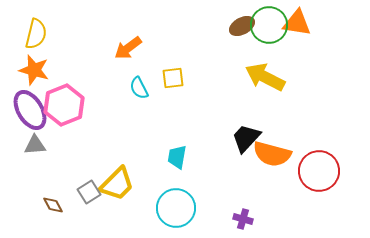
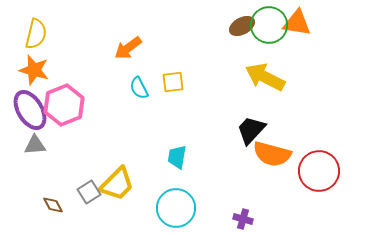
yellow square: moved 4 px down
black trapezoid: moved 5 px right, 8 px up
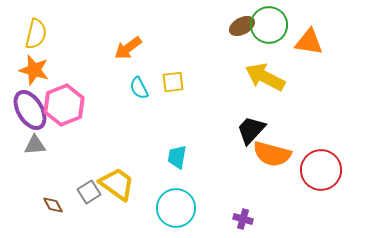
orange triangle: moved 12 px right, 19 px down
red circle: moved 2 px right, 1 px up
yellow trapezoid: rotated 99 degrees counterclockwise
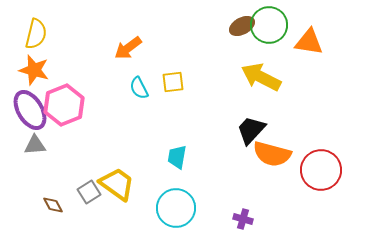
yellow arrow: moved 4 px left
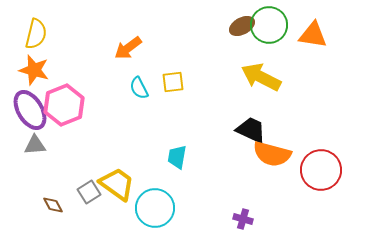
orange triangle: moved 4 px right, 7 px up
black trapezoid: rotated 72 degrees clockwise
cyan circle: moved 21 px left
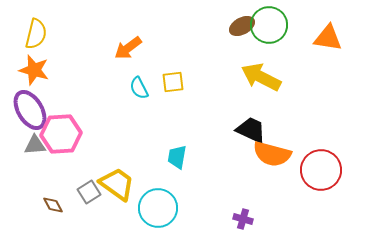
orange triangle: moved 15 px right, 3 px down
pink hexagon: moved 3 px left, 29 px down; rotated 18 degrees clockwise
cyan circle: moved 3 px right
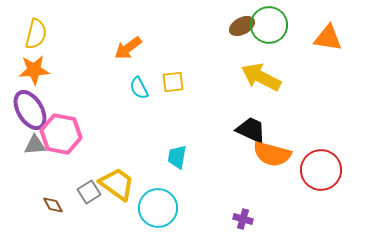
orange star: rotated 20 degrees counterclockwise
pink hexagon: rotated 15 degrees clockwise
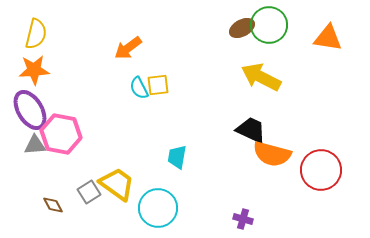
brown ellipse: moved 2 px down
yellow square: moved 15 px left, 3 px down
